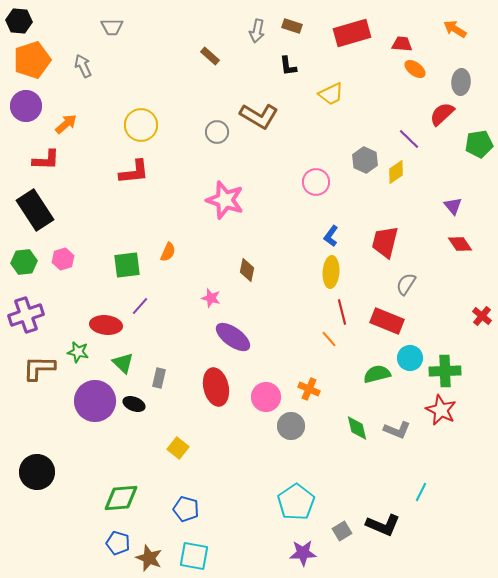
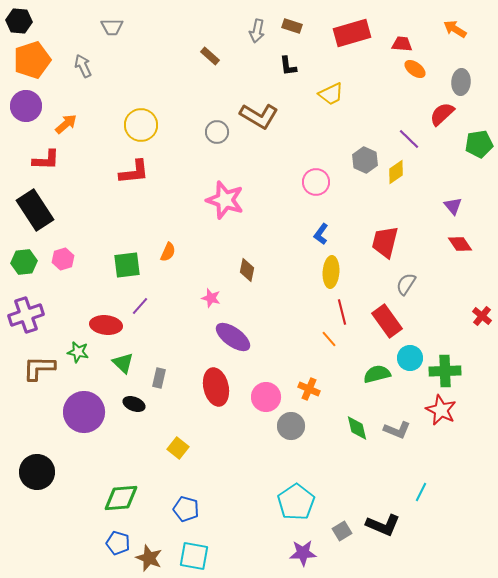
blue L-shape at (331, 236): moved 10 px left, 2 px up
red rectangle at (387, 321): rotated 32 degrees clockwise
purple circle at (95, 401): moved 11 px left, 11 px down
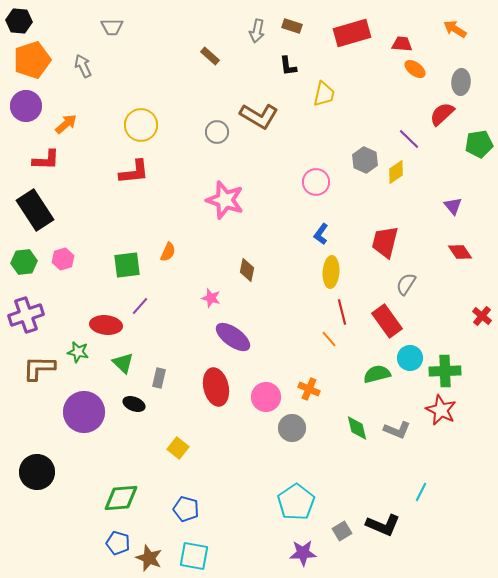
yellow trapezoid at (331, 94): moved 7 px left; rotated 52 degrees counterclockwise
red diamond at (460, 244): moved 8 px down
gray circle at (291, 426): moved 1 px right, 2 px down
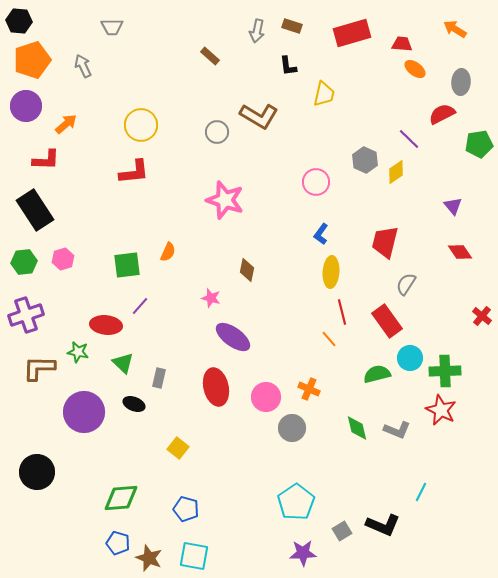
red semicircle at (442, 114): rotated 16 degrees clockwise
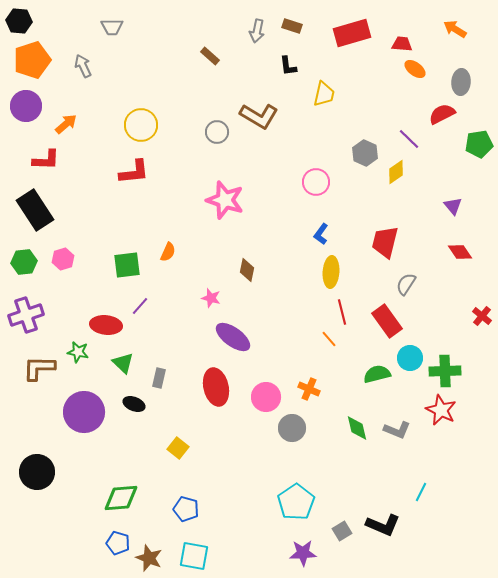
gray hexagon at (365, 160): moved 7 px up
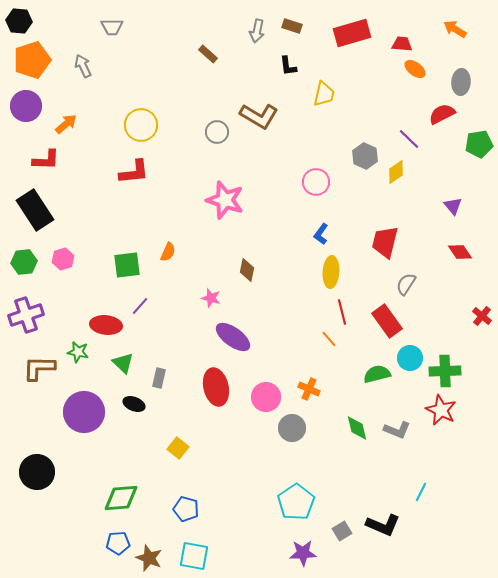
brown rectangle at (210, 56): moved 2 px left, 2 px up
gray hexagon at (365, 153): moved 3 px down
blue pentagon at (118, 543): rotated 20 degrees counterclockwise
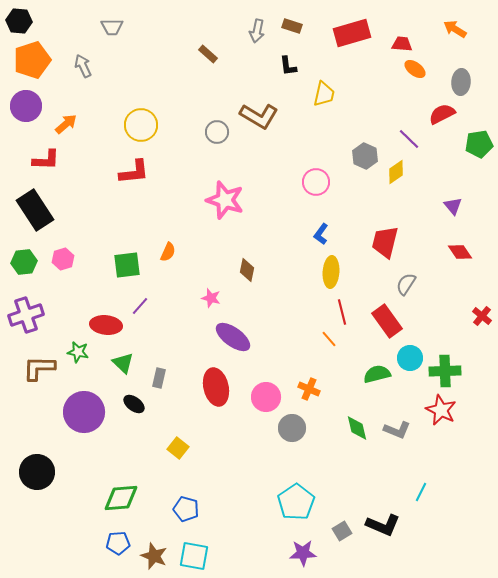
black ellipse at (134, 404): rotated 15 degrees clockwise
brown star at (149, 558): moved 5 px right, 2 px up
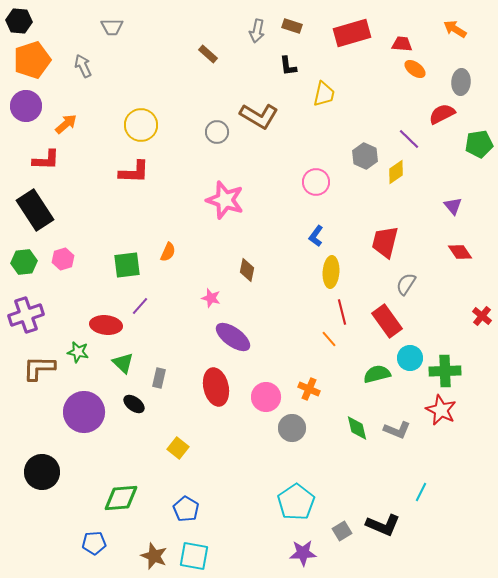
red L-shape at (134, 172): rotated 8 degrees clockwise
blue L-shape at (321, 234): moved 5 px left, 2 px down
black circle at (37, 472): moved 5 px right
blue pentagon at (186, 509): rotated 15 degrees clockwise
blue pentagon at (118, 543): moved 24 px left
